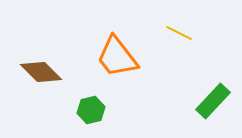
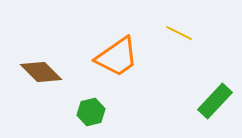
orange trapezoid: rotated 87 degrees counterclockwise
green rectangle: moved 2 px right
green hexagon: moved 2 px down
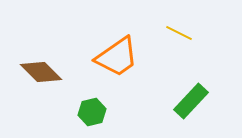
green rectangle: moved 24 px left
green hexagon: moved 1 px right
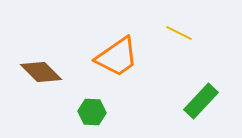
green rectangle: moved 10 px right
green hexagon: rotated 16 degrees clockwise
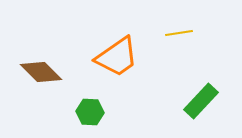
yellow line: rotated 36 degrees counterclockwise
green hexagon: moved 2 px left
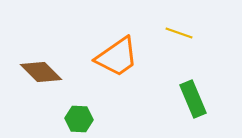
yellow line: rotated 28 degrees clockwise
green rectangle: moved 8 px left, 2 px up; rotated 66 degrees counterclockwise
green hexagon: moved 11 px left, 7 px down
